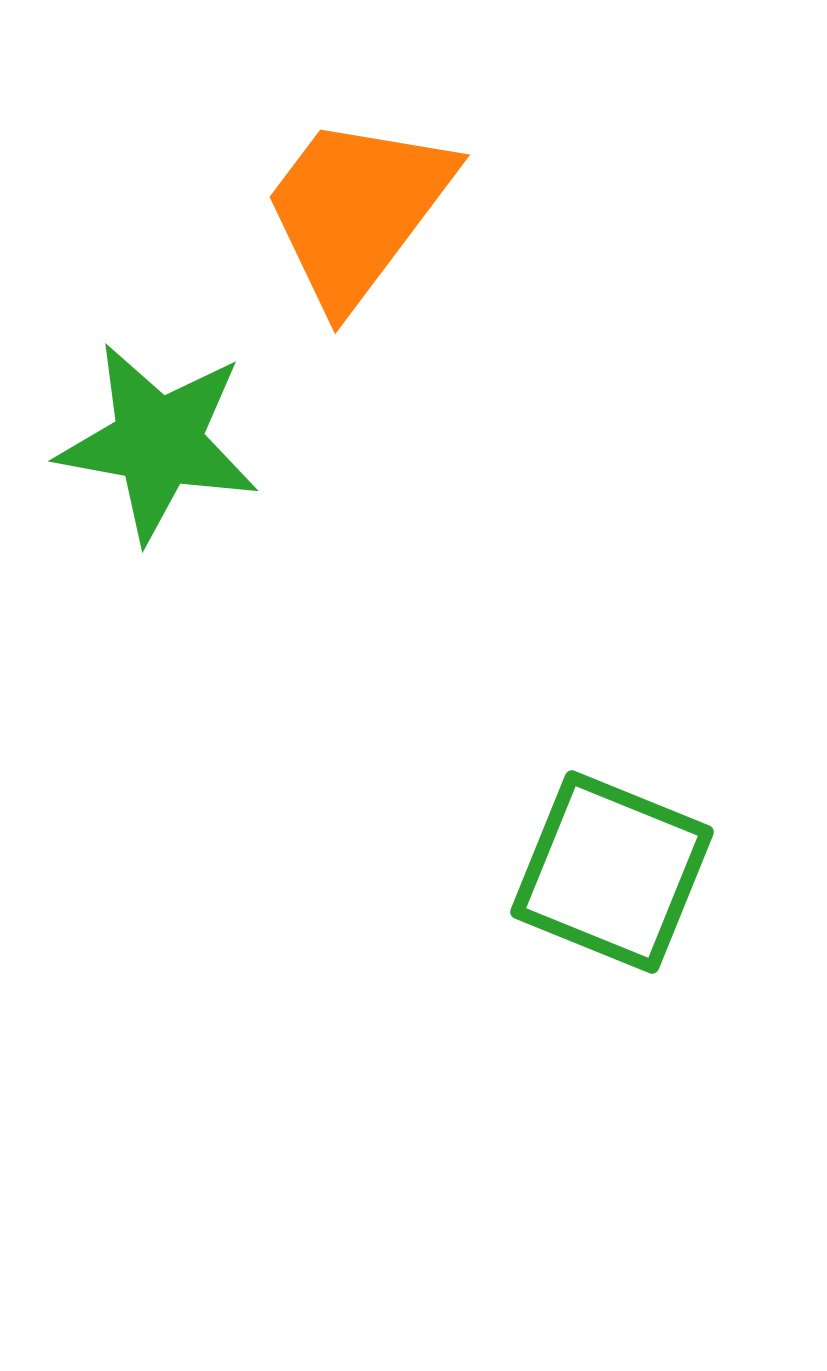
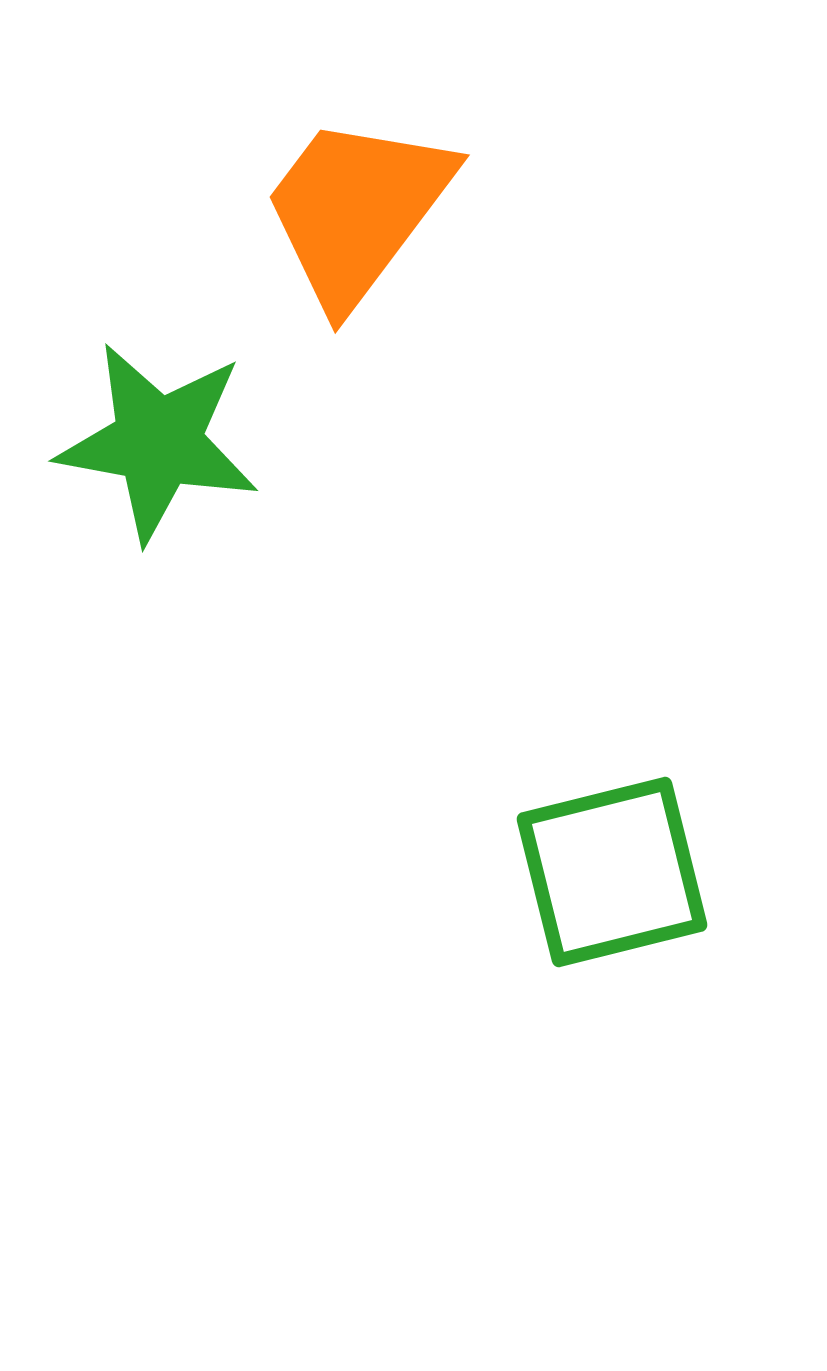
green square: rotated 36 degrees counterclockwise
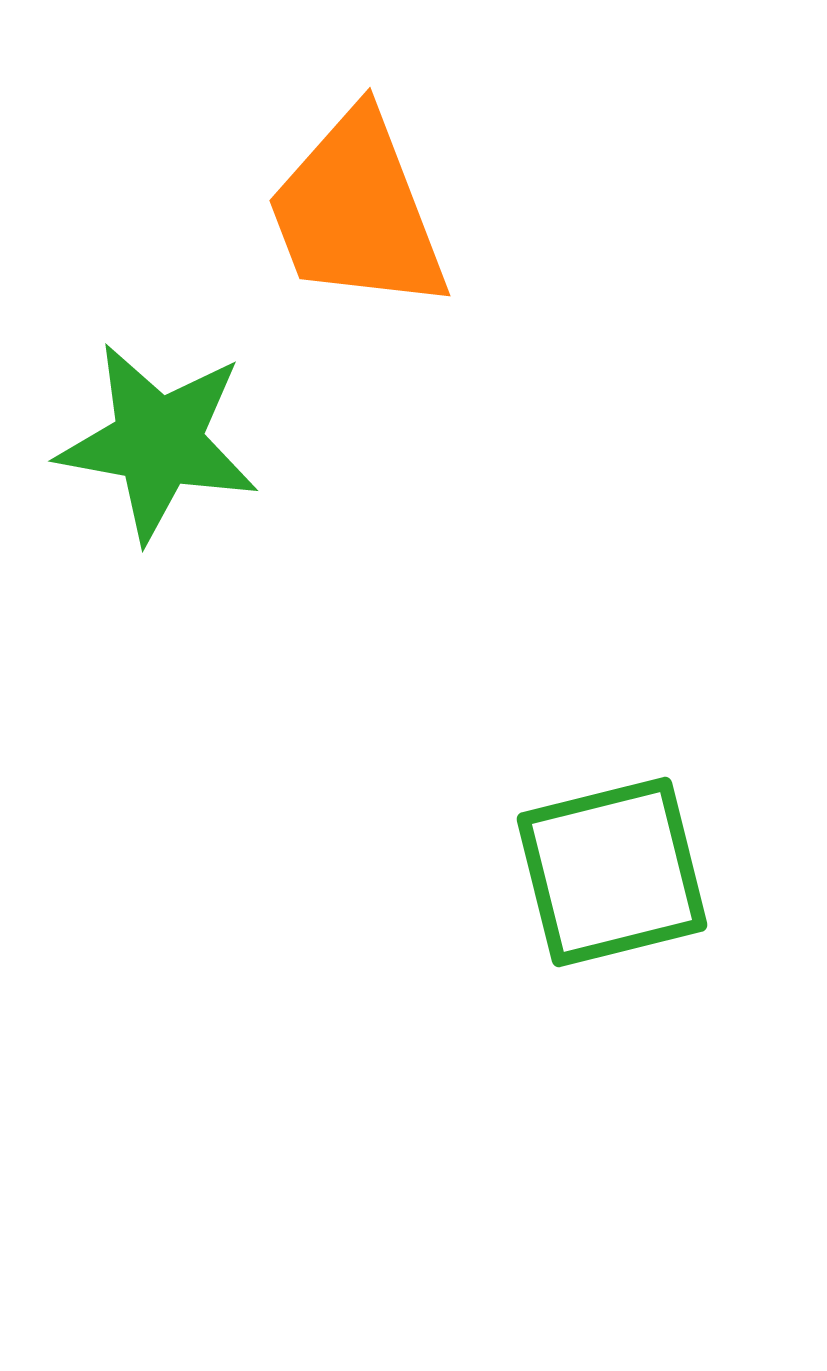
orange trapezoid: moved 2 px down; rotated 58 degrees counterclockwise
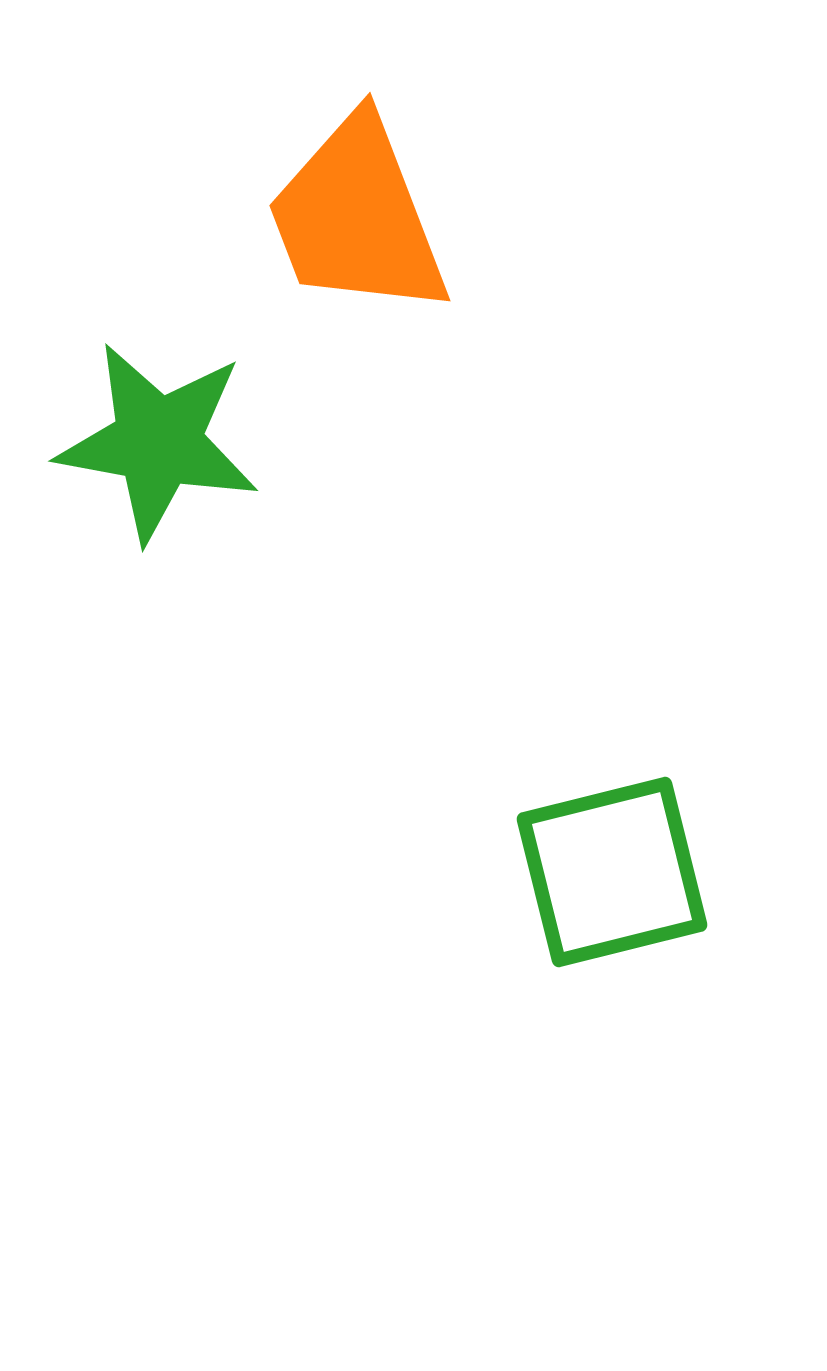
orange trapezoid: moved 5 px down
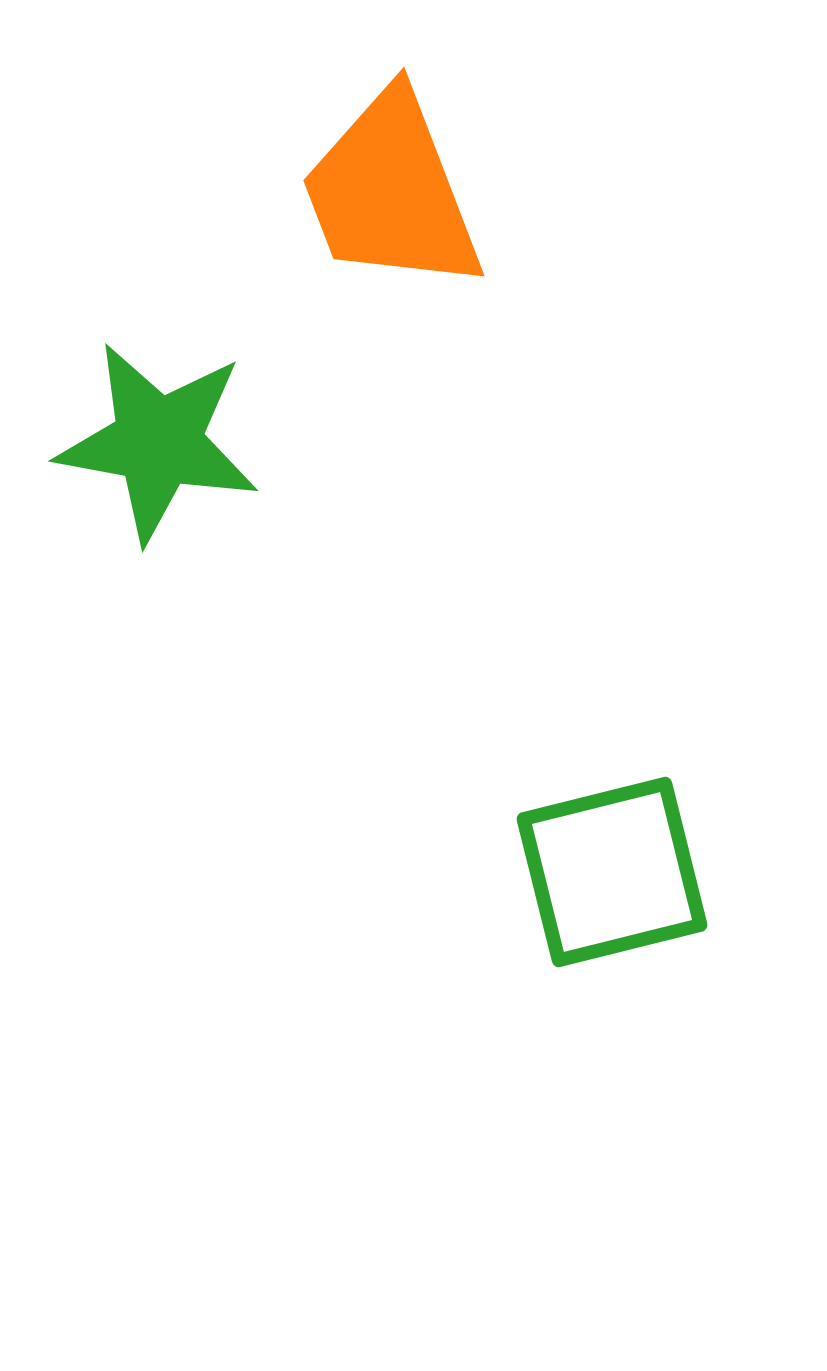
orange trapezoid: moved 34 px right, 25 px up
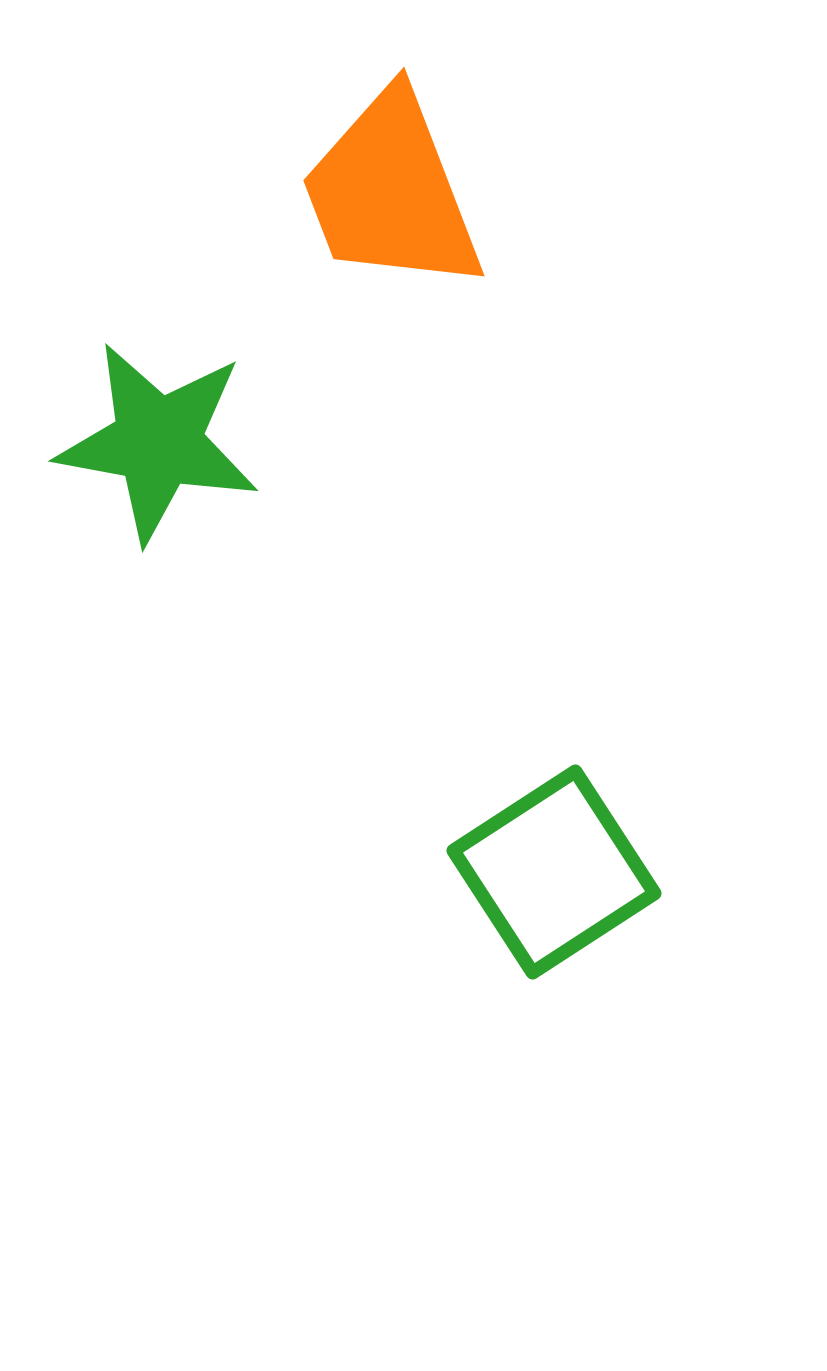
green square: moved 58 px left; rotated 19 degrees counterclockwise
